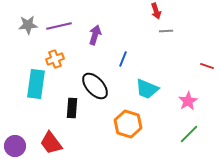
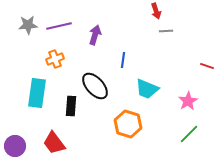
blue line: moved 1 px down; rotated 14 degrees counterclockwise
cyan rectangle: moved 1 px right, 9 px down
black rectangle: moved 1 px left, 2 px up
red trapezoid: moved 3 px right
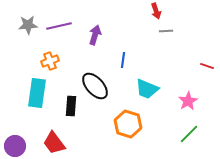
orange cross: moved 5 px left, 2 px down
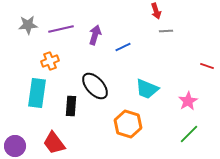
purple line: moved 2 px right, 3 px down
blue line: moved 13 px up; rotated 56 degrees clockwise
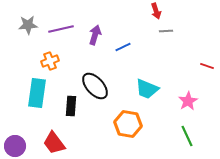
orange hexagon: rotated 8 degrees counterclockwise
green line: moved 2 px left, 2 px down; rotated 70 degrees counterclockwise
